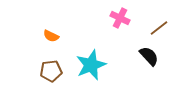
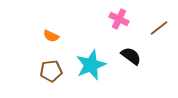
pink cross: moved 1 px left, 1 px down
black semicircle: moved 18 px left; rotated 10 degrees counterclockwise
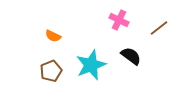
pink cross: moved 1 px down
orange semicircle: moved 2 px right
brown pentagon: rotated 15 degrees counterclockwise
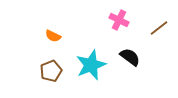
black semicircle: moved 1 px left, 1 px down
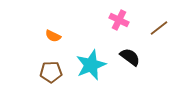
brown pentagon: moved 1 px down; rotated 20 degrees clockwise
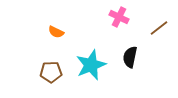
pink cross: moved 3 px up
orange semicircle: moved 3 px right, 4 px up
black semicircle: rotated 115 degrees counterclockwise
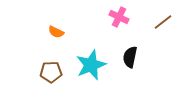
brown line: moved 4 px right, 6 px up
